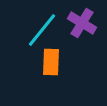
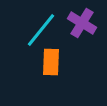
cyan line: moved 1 px left
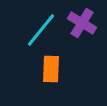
orange rectangle: moved 7 px down
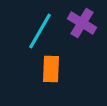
cyan line: moved 1 px left, 1 px down; rotated 9 degrees counterclockwise
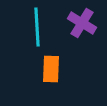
cyan line: moved 3 px left, 4 px up; rotated 33 degrees counterclockwise
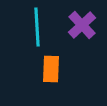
purple cross: moved 2 px down; rotated 16 degrees clockwise
